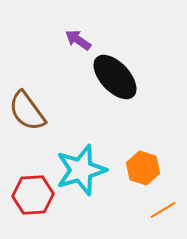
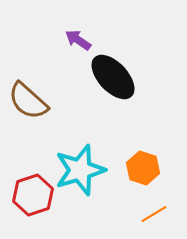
black ellipse: moved 2 px left
brown semicircle: moved 1 px right, 10 px up; rotated 12 degrees counterclockwise
cyan star: moved 1 px left
red hexagon: rotated 15 degrees counterclockwise
orange line: moved 9 px left, 4 px down
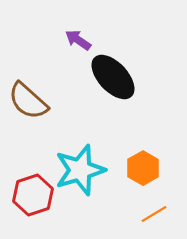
orange hexagon: rotated 12 degrees clockwise
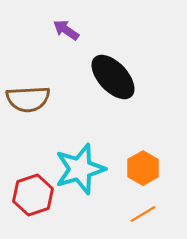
purple arrow: moved 12 px left, 10 px up
brown semicircle: moved 2 px up; rotated 45 degrees counterclockwise
cyan star: moved 1 px up
orange line: moved 11 px left
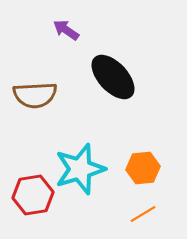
brown semicircle: moved 7 px right, 4 px up
orange hexagon: rotated 24 degrees clockwise
red hexagon: rotated 9 degrees clockwise
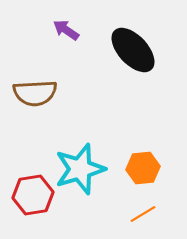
black ellipse: moved 20 px right, 27 px up
brown semicircle: moved 2 px up
